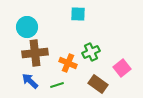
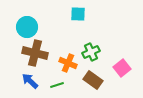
brown cross: rotated 20 degrees clockwise
brown rectangle: moved 5 px left, 4 px up
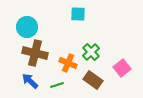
green cross: rotated 18 degrees counterclockwise
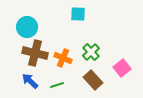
orange cross: moved 5 px left, 5 px up
brown rectangle: rotated 12 degrees clockwise
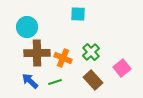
brown cross: moved 2 px right; rotated 15 degrees counterclockwise
green line: moved 2 px left, 3 px up
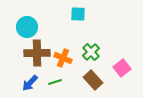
blue arrow: moved 2 px down; rotated 90 degrees counterclockwise
